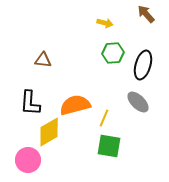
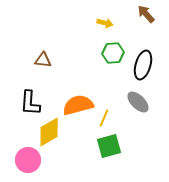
orange semicircle: moved 3 px right
green square: rotated 25 degrees counterclockwise
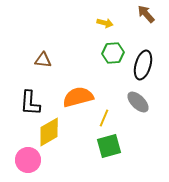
orange semicircle: moved 8 px up
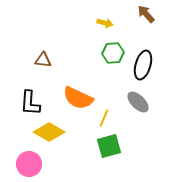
orange semicircle: moved 1 px down; rotated 140 degrees counterclockwise
yellow diamond: rotated 60 degrees clockwise
pink circle: moved 1 px right, 4 px down
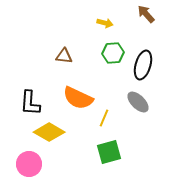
brown triangle: moved 21 px right, 4 px up
green square: moved 6 px down
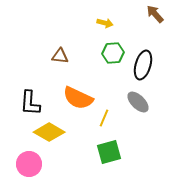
brown arrow: moved 9 px right
brown triangle: moved 4 px left
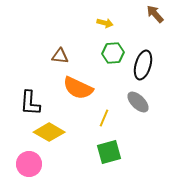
orange semicircle: moved 10 px up
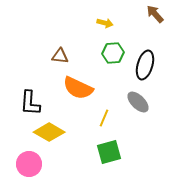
black ellipse: moved 2 px right
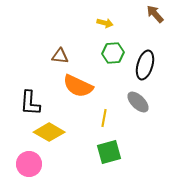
orange semicircle: moved 2 px up
yellow line: rotated 12 degrees counterclockwise
